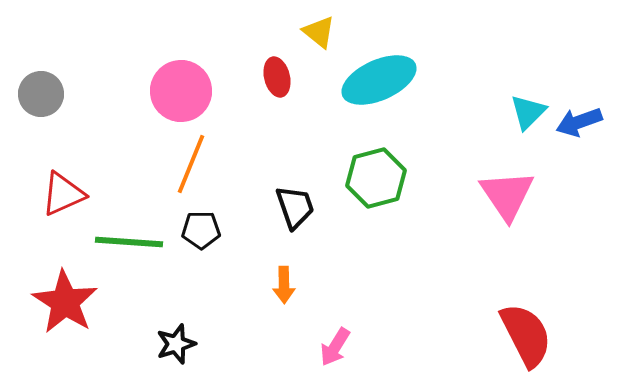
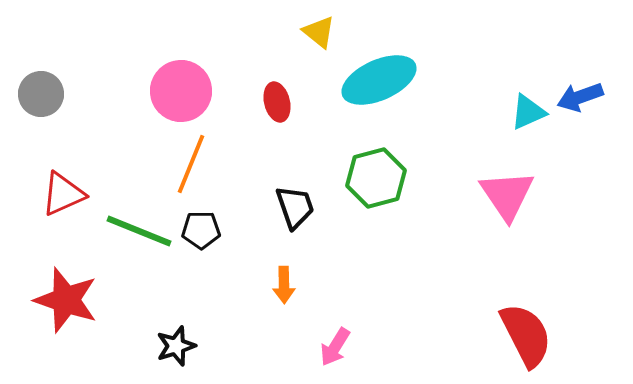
red ellipse: moved 25 px down
cyan triangle: rotated 21 degrees clockwise
blue arrow: moved 1 px right, 25 px up
green line: moved 10 px right, 11 px up; rotated 18 degrees clockwise
red star: moved 1 px right, 2 px up; rotated 14 degrees counterclockwise
black star: moved 2 px down
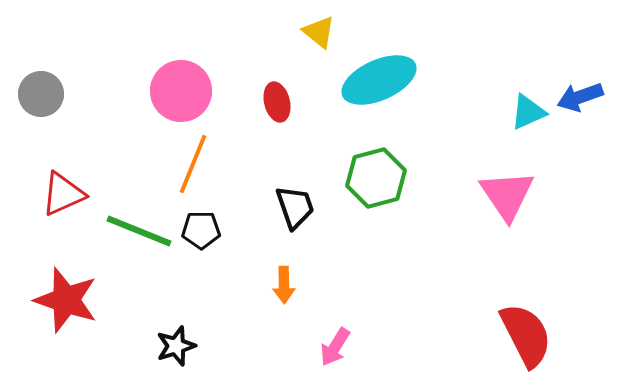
orange line: moved 2 px right
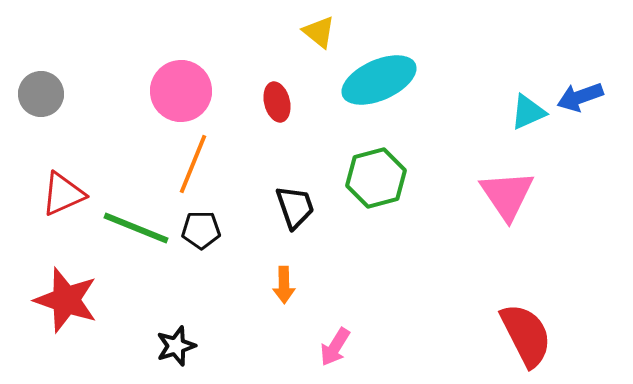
green line: moved 3 px left, 3 px up
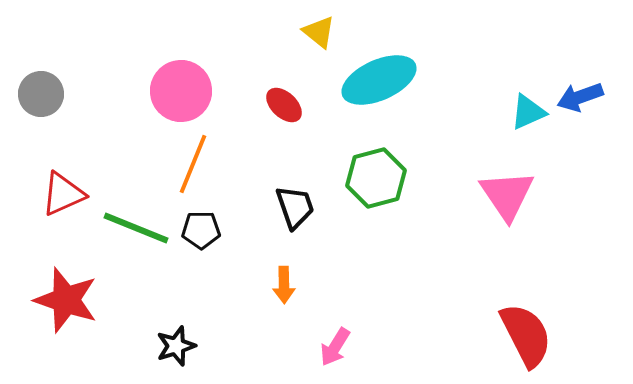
red ellipse: moved 7 px right, 3 px down; rotated 33 degrees counterclockwise
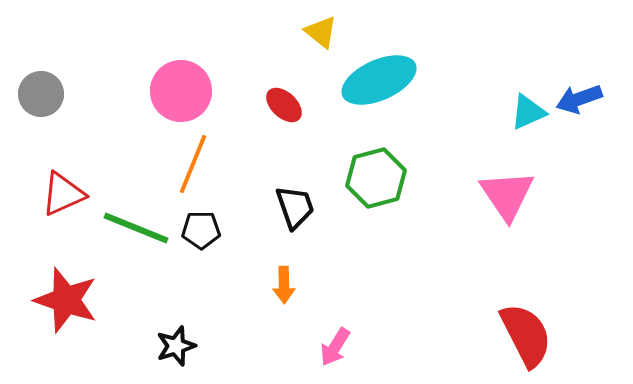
yellow triangle: moved 2 px right
blue arrow: moved 1 px left, 2 px down
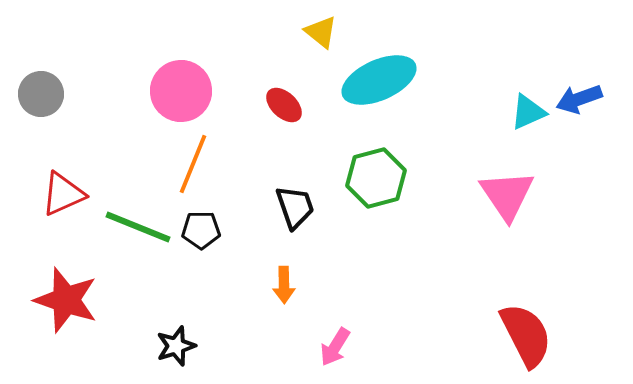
green line: moved 2 px right, 1 px up
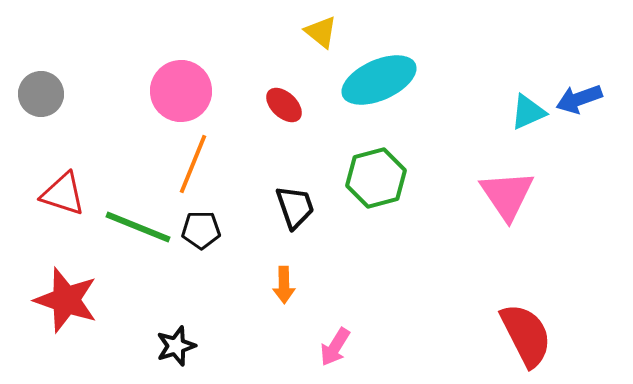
red triangle: rotated 42 degrees clockwise
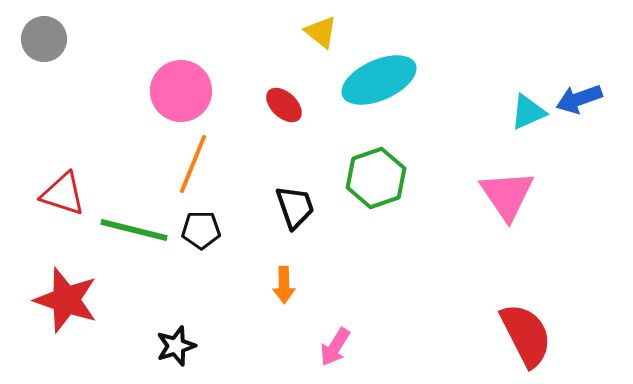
gray circle: moved 3 px right, 55 px up
green hexagon: rotated 4 degrees counterclockwise
green line: moved 4 px left, 3 px down; rotated 8 degrees counterclockwise
